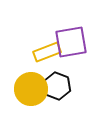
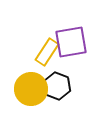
yellow rectangle: rotated 36 degrees counterclockwise
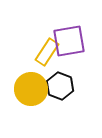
purple square: moved 2 px left, 1 px up
black hexagon: moved 3 px right
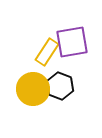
purple square: moved 3 px right, 1 px down
yellow circle: moved 2 px right
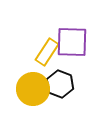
purple square: rotated 12 degrees clockwise
black hexagon: moved 2 px up
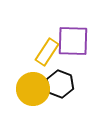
purple square: moved 1 px right, 1 px up
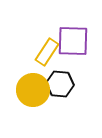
black hexagon: rotated 16 degrees counterclockwise
yellow circle: moved 1 px down
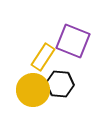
purple square: rotated 20 degrees clockwise
yellow rectangle: moved 4 px left, 5 px down
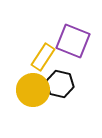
black hexagon: rotated 8 degrees clockwise
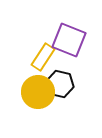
purple square: moved 4 px left, 1 px up
yellow circle: moved 5 px right, 2 px down
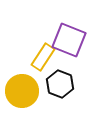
black hexagon: rotated 8 degrees clockwise
yellow circle: moved 16 px left, 1 px up
